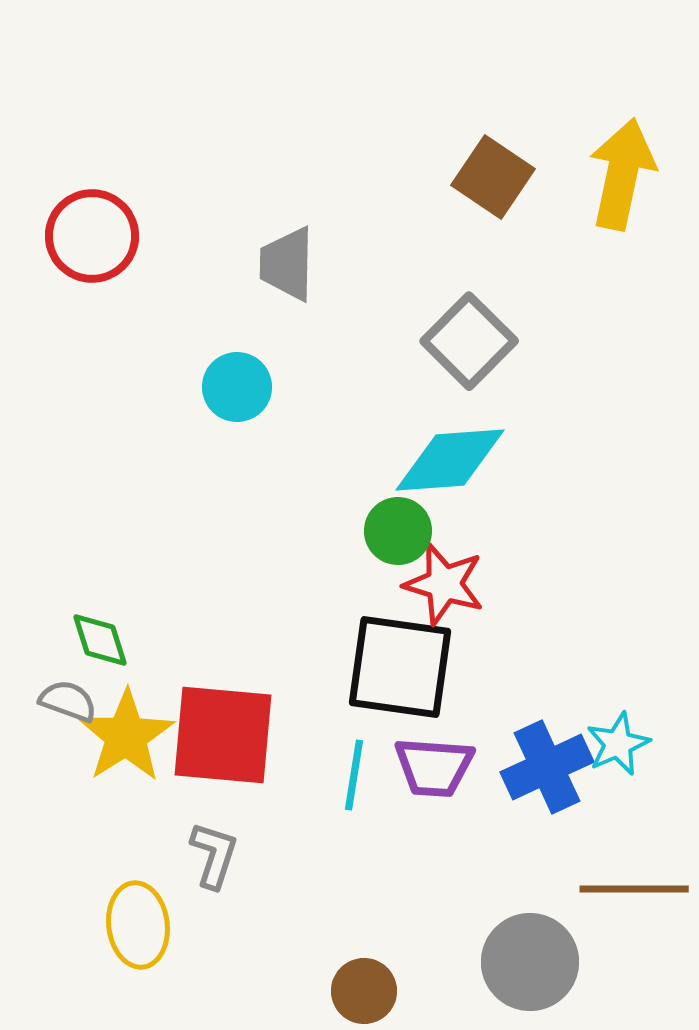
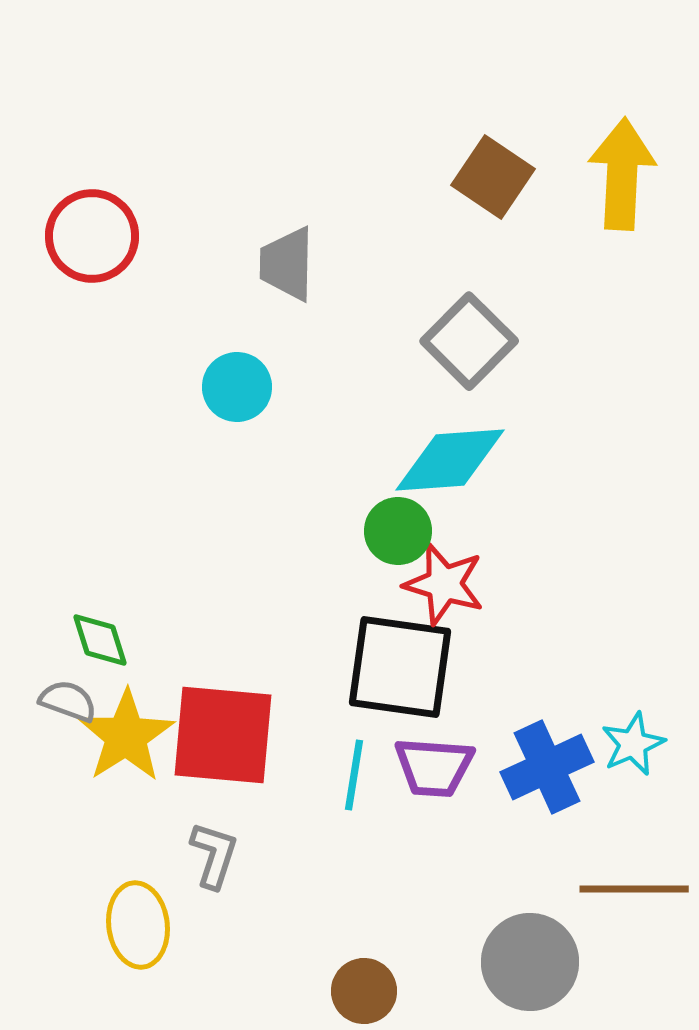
yellow arrow: rotated 9 degrees counterclockwise
cyan star: moved 15 px right
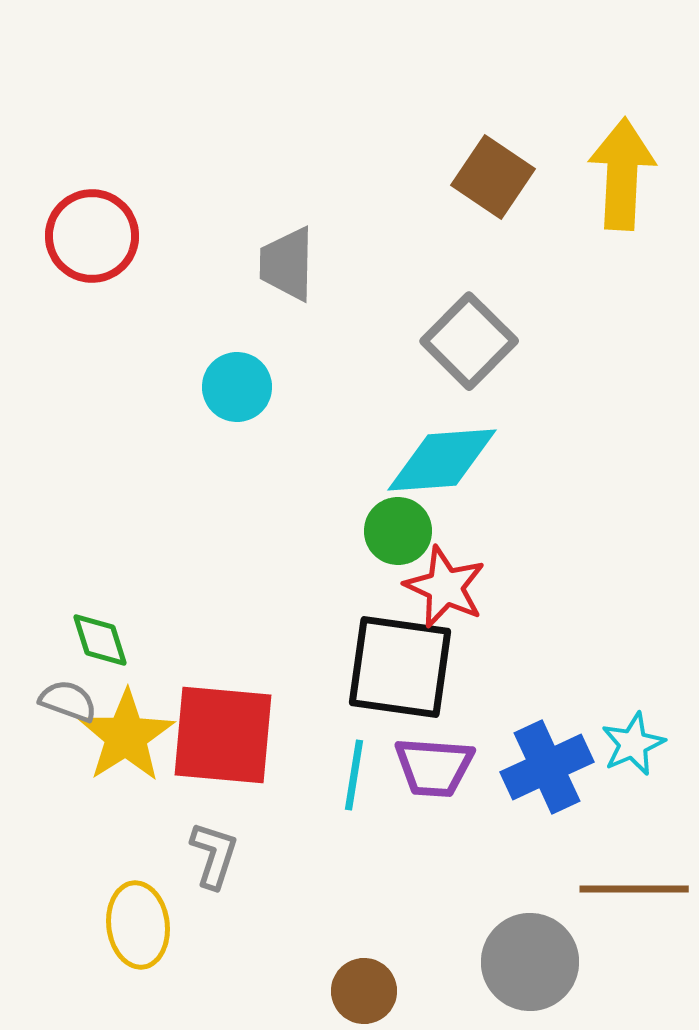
cyan diamond: moved 8 px left
red star: moved 1 px right, 3 px down; rotated 8 degrees clockwise
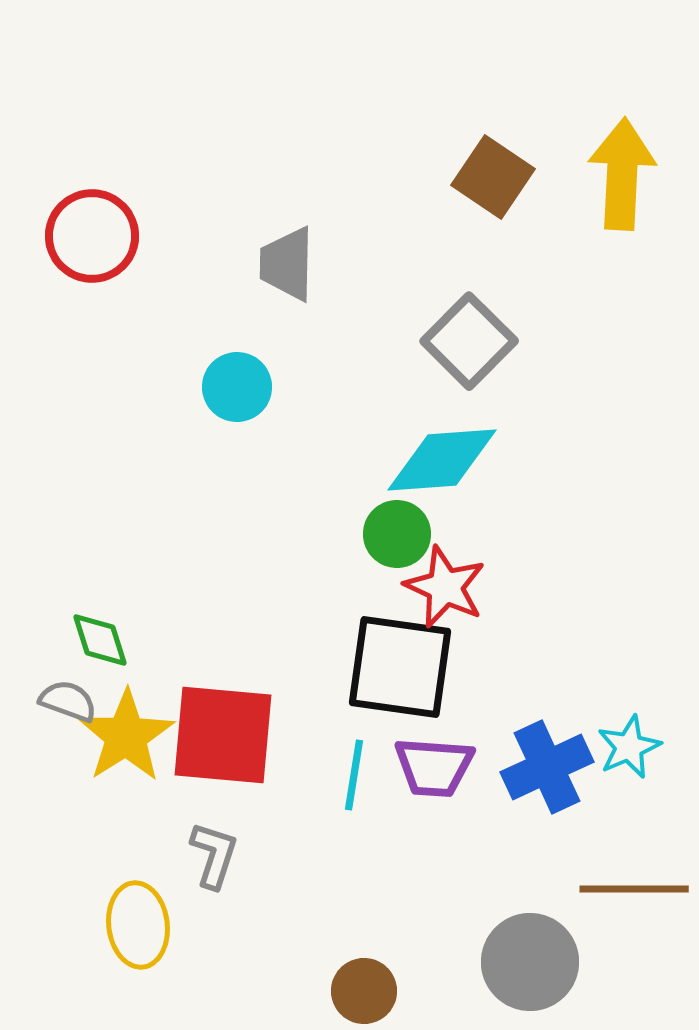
green circle: moved 1 px left, 3 px down
cyan star: moved 4 px left, 3 px down
